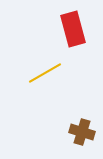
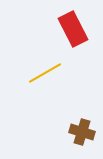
red rectangle: rotated 12 degrees counterclockwise
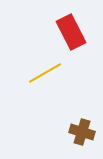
red rectangle: moved 2 px left, 3 px down
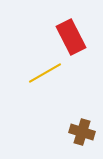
red rectangle: moved 5 px down
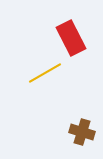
red rectangle: moved 1 px down
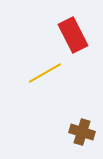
red rectangle: moved 2 px right, 3 px up
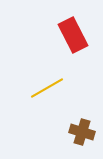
yellow line: moved 2 px right, 15 px down
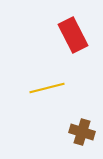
yellow line: rotated 16 degrees clockwise
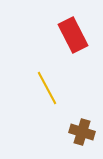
yellow line: rotated 76 degrees clockwise
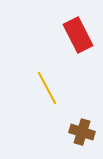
red rectangle: moved 5 px right
